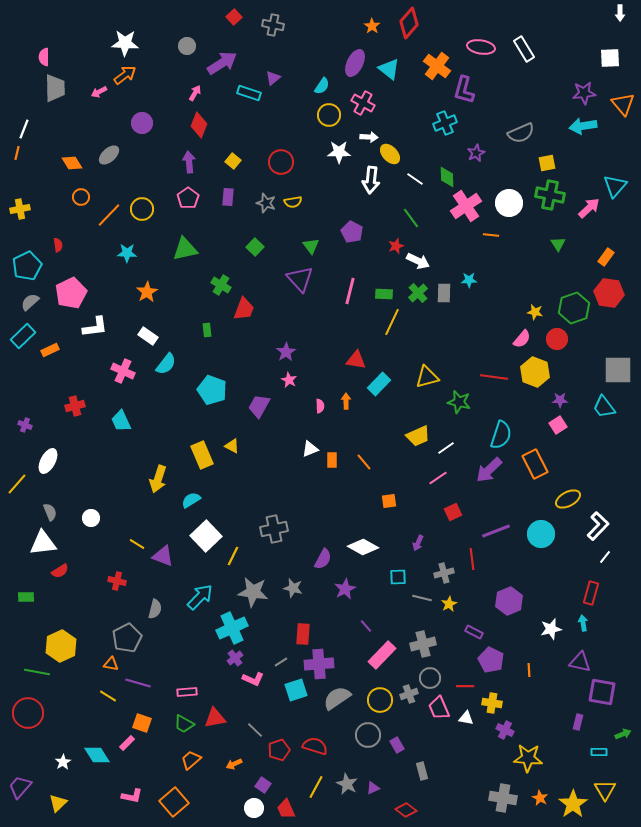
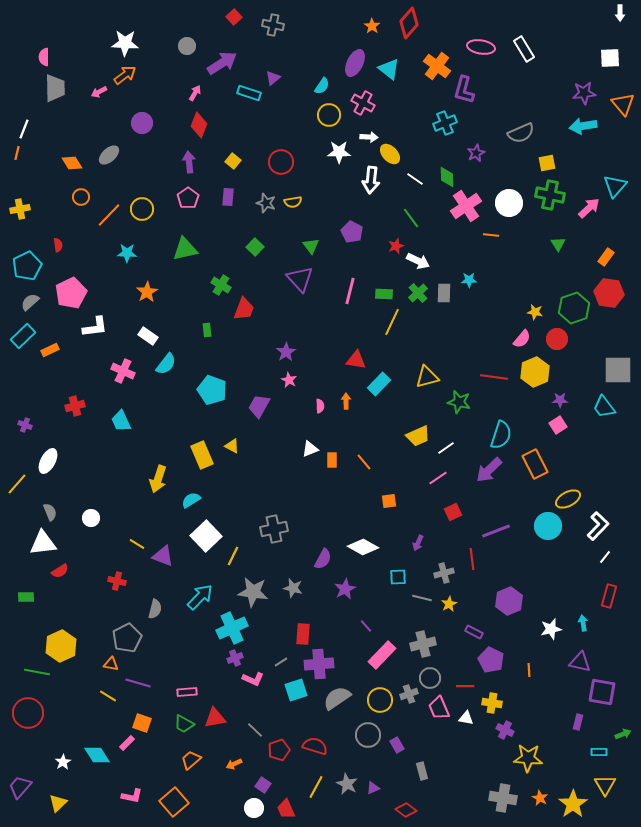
yellow hexagon at (535, 372): rotated 16 degrees clockwise
cyan circle at (541, 534): moved 7 px right, 8 px up
red rectangle at (591, 593): moved 18 px right, 3 px down
purple cross at (235, 658): rotated 14 degrees clockwise
yellow triangle at (605, 790): moved 5 px up
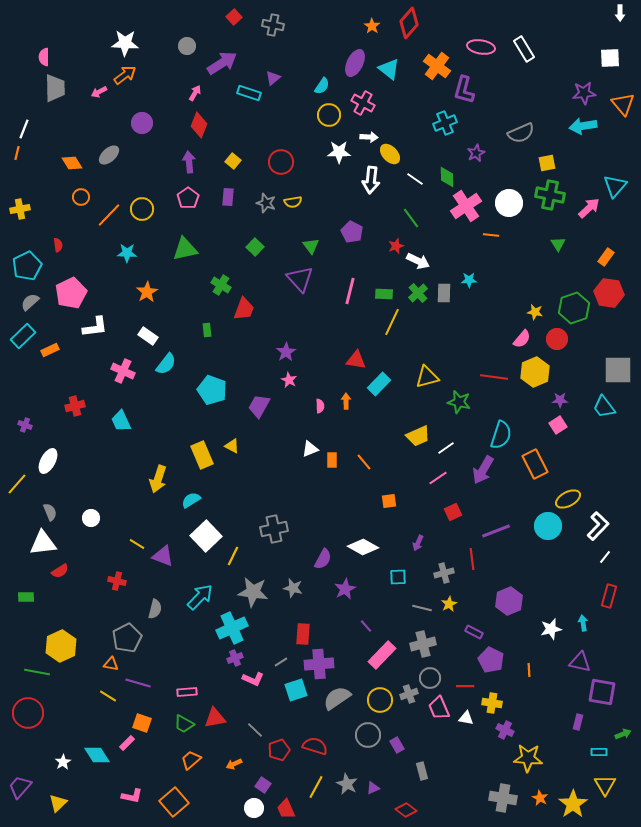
purple arrow at (489, 470): moved 6 px left; rotated 16 degrees counterclockwise
gray line at (422, 598): moved 10 px down
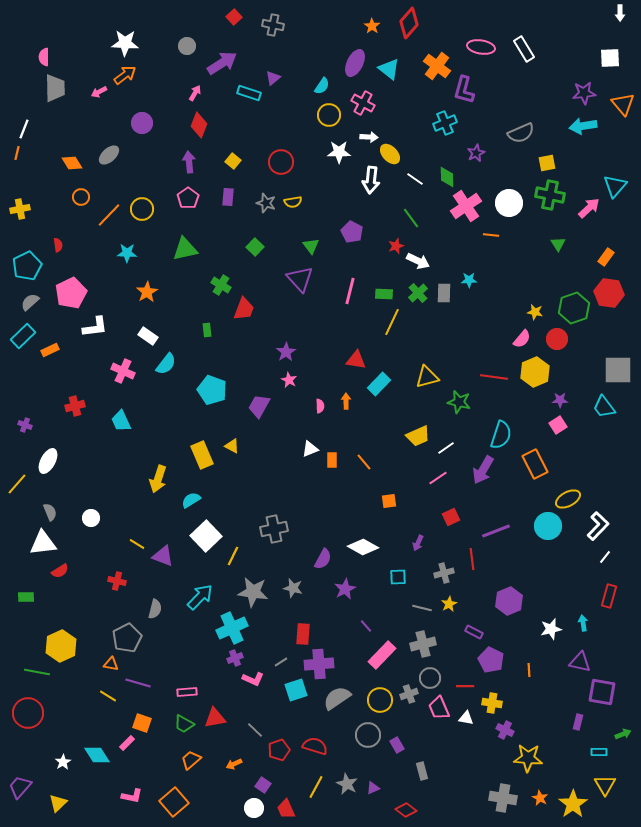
red square at (453, 512): moved 2 px left, 5 px down
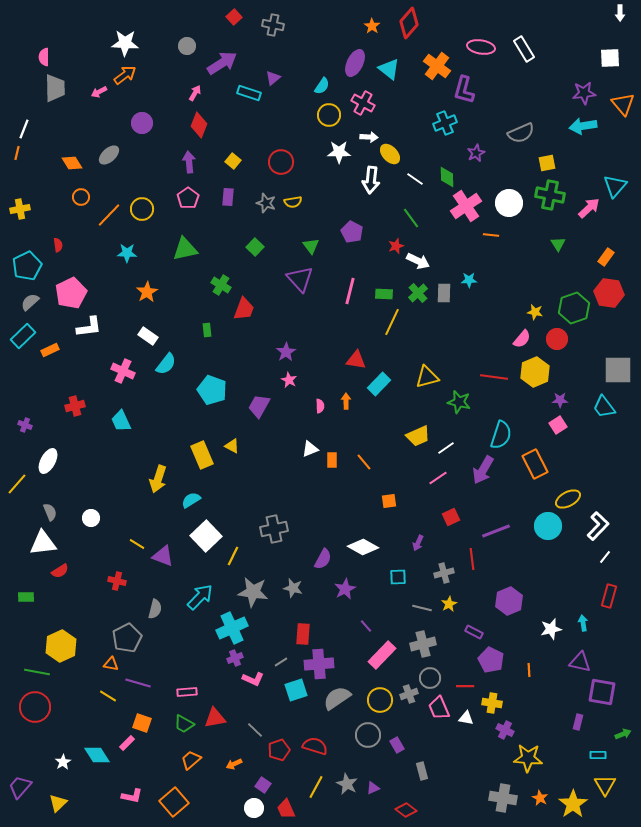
white L-shape at (95, 327): moved 6 px left
red circle at (28, 713): moved 7 px right, 6 px up
cyan rectangle at (599, 752): moved 1 px left, 3 px down
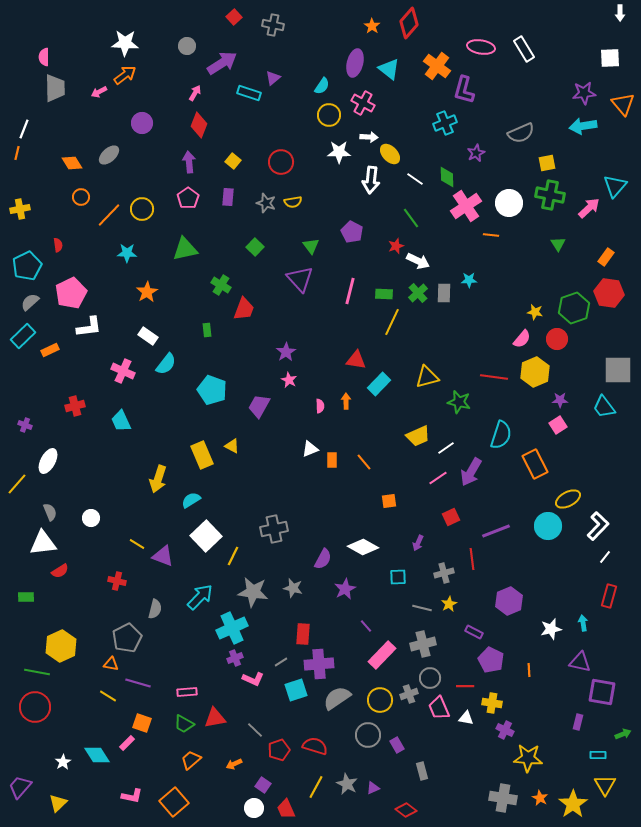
purple ellipse at (355, 63): rotated 12 degrees counterclockwise
purple arrow at (483, 470): moved 12 px left, 2 px down
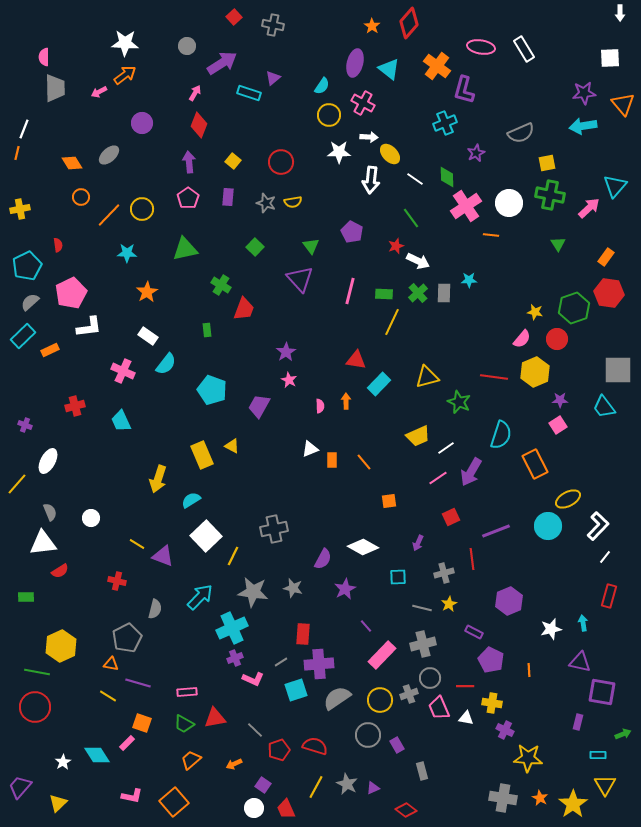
green star at (459, 402): rotated 10 degrees clockwise
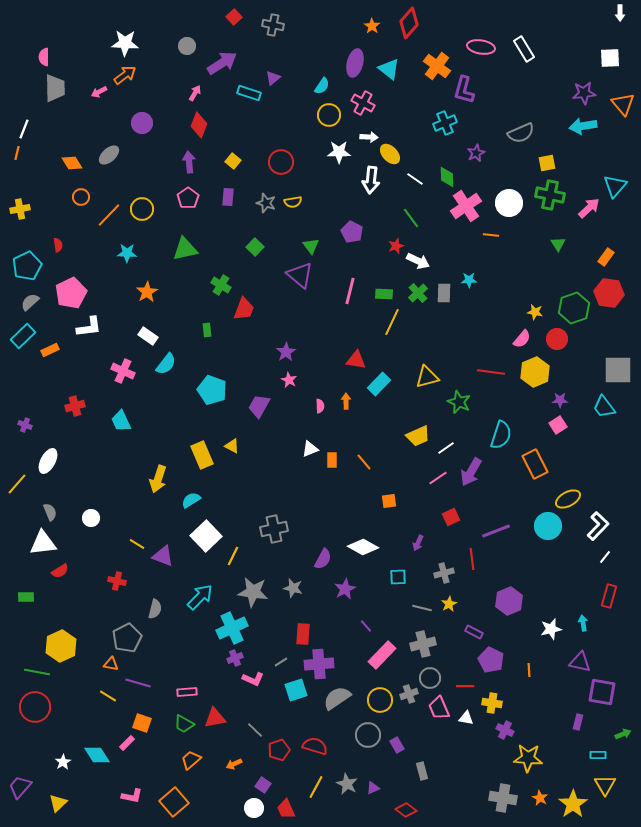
purple triangle at (300, 279): moved 4 px up; rotated 8 degrees counterclockwise
red line at (494, 377): moved 3 px left, 5 px up
